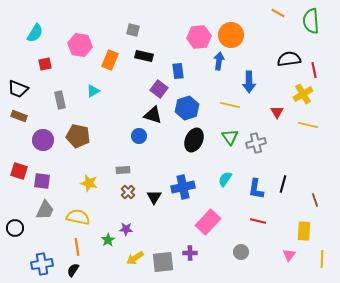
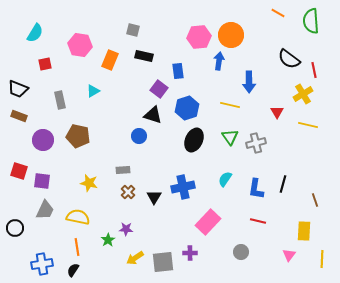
black semicircle at (289, 59): rotated 135 degrees counterclockwise
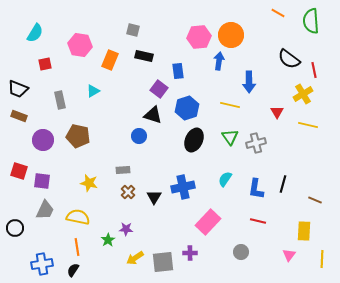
brown line at (315, 200): rotated 48 degrees counterclockwise
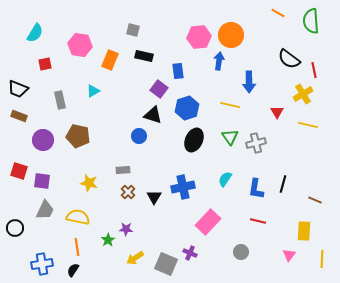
purple cross at (190, 253): rotated 24 degrees clockwise
gray square at (163, 262): moved 3 px right, 2 px down; rotated 30 degrees clockwise
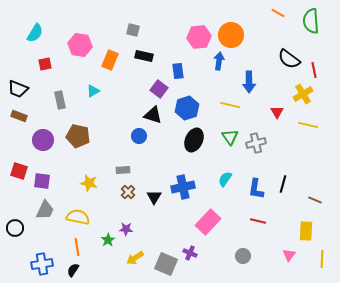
yellow rectangle at (304, 231): moved 2 px right
gray circle at (241, 252): moved 2 px right, 4 px down
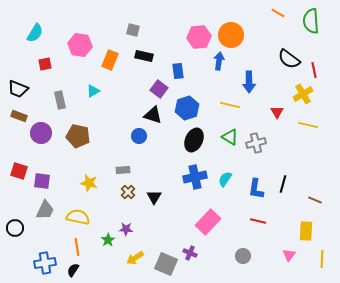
green triangle at (230, 137): rotated 24 degrees counterclockwise
purple circle at (43, 140): moved 2 px left, 7 px up
blue cross at (183, 187): moved 12 px right, 10 px up
blue cross at (42, 264): moved 3 px right, 1 px up
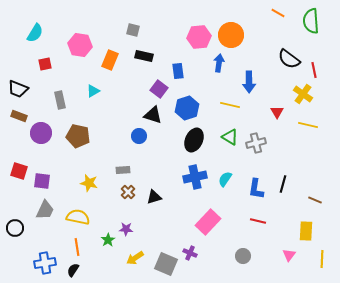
blue arrow at (219, 61): moved 2 px down
yellow cross at (303, 94): rotated 24 degrees counterclockwise
black triangle at (154, 197): rotated 42 degrees clockwise
